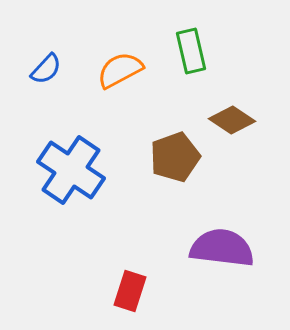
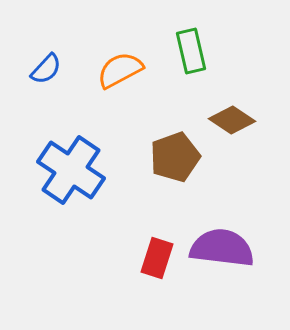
red rectangle: moved 27 px right, 33 px up
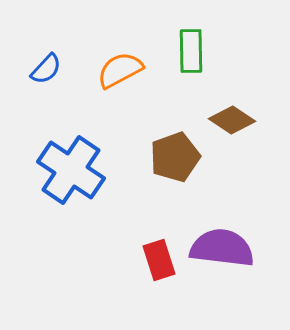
green rectangle: rotated 12 degrees clockwise
red rectangle: moved 2 px right, 2 px down; rotated 36 degrees counterclockwise
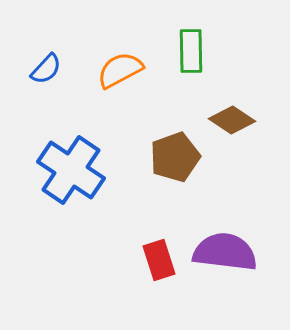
purple semicircle: moved 3 px right, 4 px down
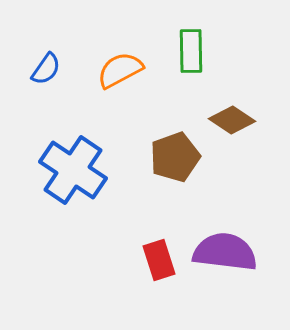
blue semicircle: rotated 8 degrees counterclockwise
blue cross: moved 2 px right
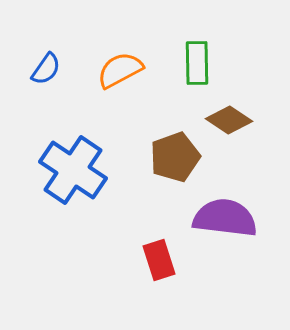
green rectangle: moved 6 px right, 12 px down
brown diamond: moved 3 px left
purple semicircle: moved 34 px up
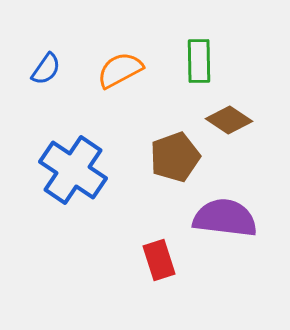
green rectangle: moved 2 px right, 2 px up
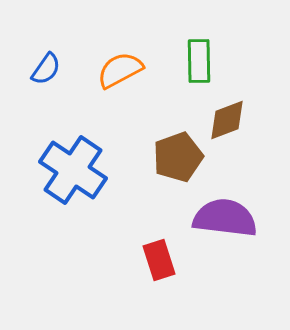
brown diamond: moved 2 px left; rotated 54 degrees counterclockwise
brown pentagon: moved 3 px right
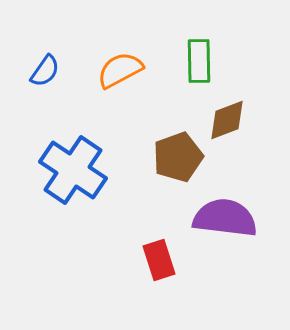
blue semicircle: moved 1 px left, 2 px down
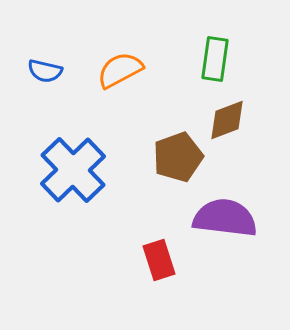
green rectangle: moved 16 px right, 2 px up; rotated 9 degrees clockwise
blue semicircle: rotated 68 degrees clockwise
blue cross: rotated 12 degrees clockwise
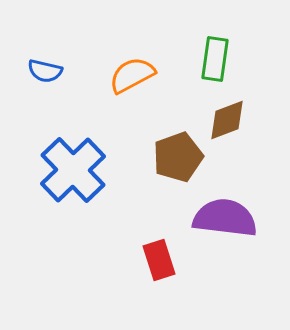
orange semicircle: moved 12 px right, 5 px down
